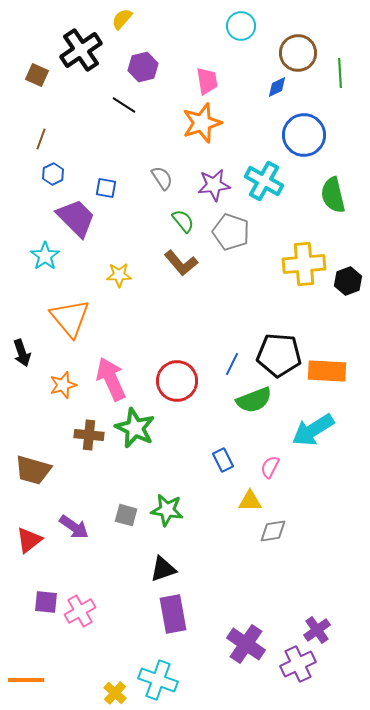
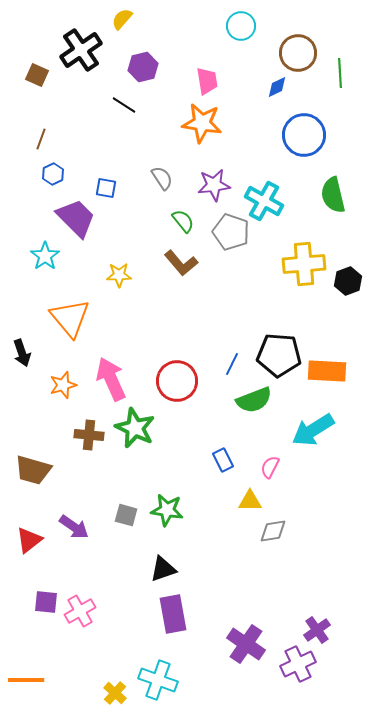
orange star at (202, 123): rotated 27 degrees clockwise
cyan cross at (264, 181): moved 20 px down
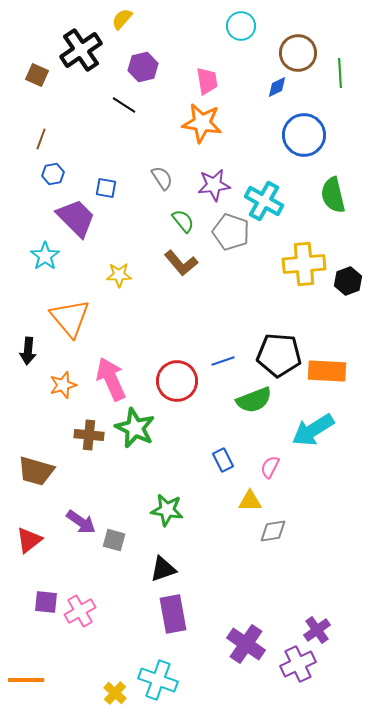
blue hexagon at (53, 174): rotated 15 degrees clockwise
black arrow at (22, 353): moved 6 px right, 2 px up; rotated 24 degrees clockwise
blue line at (232, 364): moved 9 px left, 3 px up; rotated 45 degrees clockwise
brown trapezoid at (33, 470): moved 3 px right, 1 px down
gray square at (126, 515): moved 12 px left, 25 px down
purple arrow at (74, 527): moved 7 px right, 5 px up
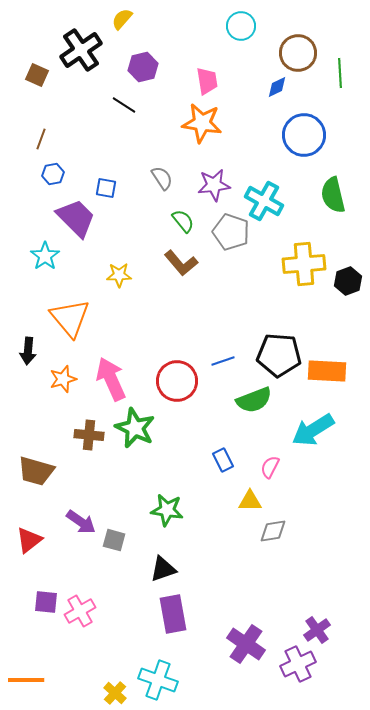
orange star at (63, 385): moved 6 px up
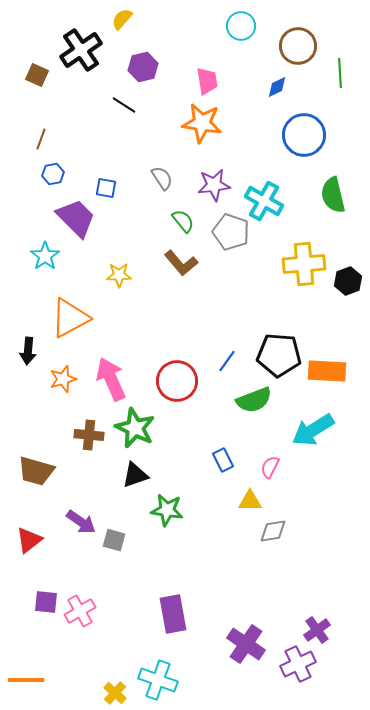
brown circle at (298, 53): moved 7 px up
orange triangle at (70, 318): rotated 42 degrees clockwise
blue line at (223, 361): moved 4 px right; rotated 35 degrees counterclockwise
black triangle at (163, 569): moved 28 px left, 94 px up
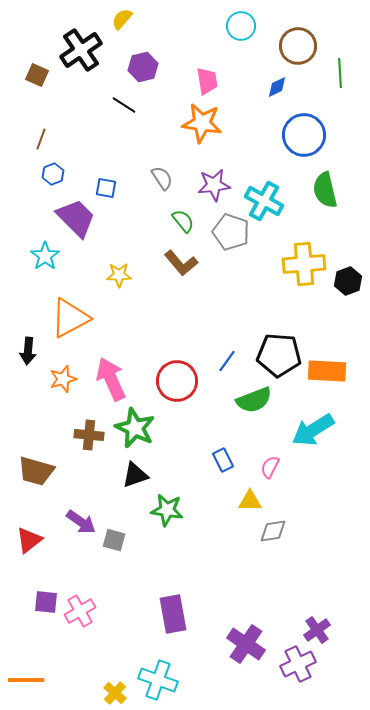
blue hexagon at (53, 174): rotated 10 degrees counterclockwise
green semicircle at (333, 195): moved 8 px left, 5 px up
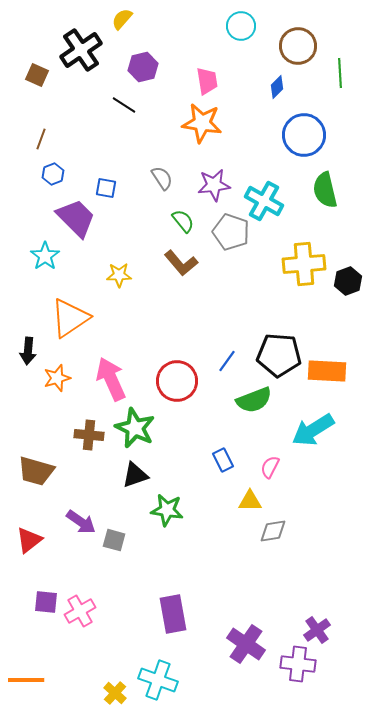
blue diamond at (277, 87): rotated 20 degrees counterclockwise
orange triangle at (70, 318): rotated 6 degrees counterclockwise
orange star at (63, 379): moved 6 px left, 1 px up
purple cross at (298, 664): rotated 32 degrees clockwise
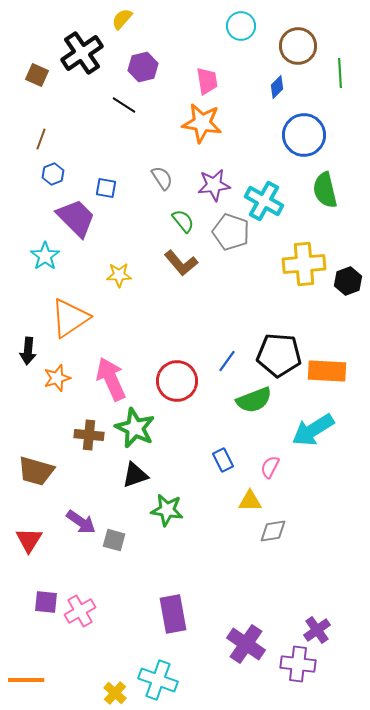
black cross at (81, 50): moved 1 px right, 3 px down
red triangle at (29, 540): rotated 20 degrees counterclockwise
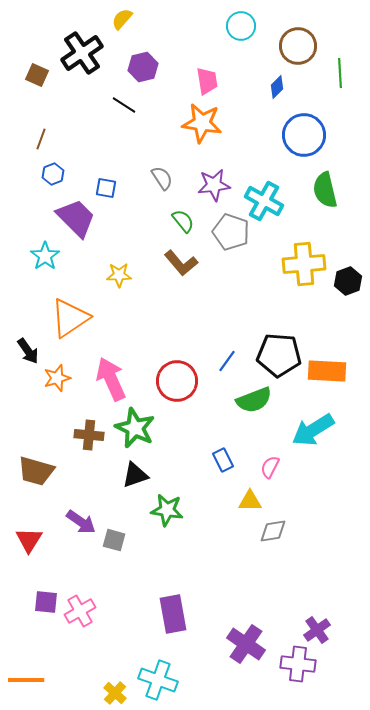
black arrow at (28, 351): rotated 40 degrees counterclockwise
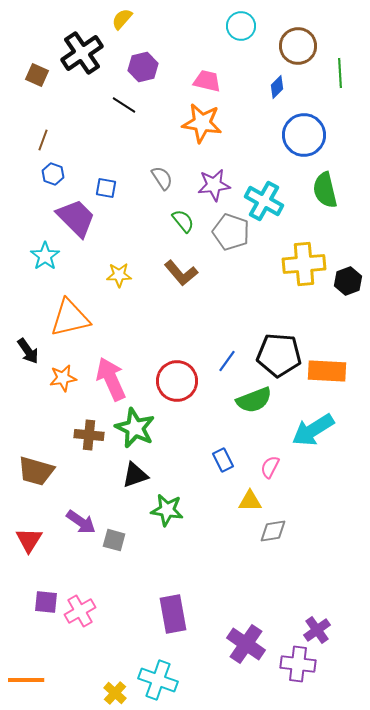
pink trapezoid at (207, 81): rotated 68 degrees counterclockwise
brown line at (41, 139): moved 2 px right, 1 px down
blue hexagon at (53, 174): rotated 20 degrees counterclockwise
brown L-shape at (181, 263): moved 10 px down
orange triangle at (70, 318): rotated 21 degrees clockwise
orange star at (57, 378): moved 6 px right; rotated 8 degrees clockwise
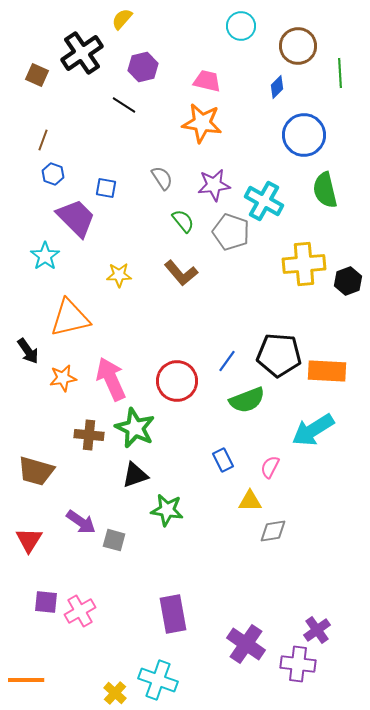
green semicircle at (254, 400): moved 7 px left
